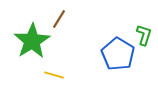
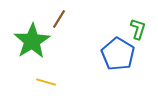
green L-shape: moved 6 px left, 6 px up
yellow line: moved 8 px left, 7 px down
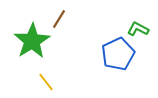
green L-shape: rotated 80 degrees counterclockwise
blue pentagon: rotated 16 degrees clockwise
yellow line: rotated 36 degrees clockwise
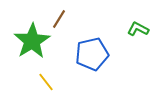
blue pentagon: moved 26 px left; rotated 12 degrees clockwise
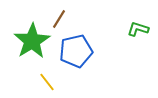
green L-shape: rotated 10 degrees counterclockwise
blue pentagon: moved 16 px left, 3 px up
yellow line: moved 1 px right
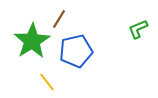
green L-shape: rotated 40 degrees counterclockwise
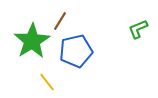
brown line: moved 1 px right, 2 px down
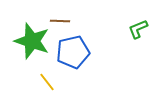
brown line: rotated 60 degrees clockwise
green star: rotated 21 degrees counterclockwise
blue pentagon: moved 3 px left, 1 px down
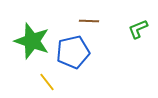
brown line: moved 29 px right
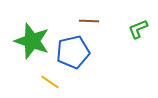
yellow line: moved 3 px right; rotated 18 degrees counterclockwise
